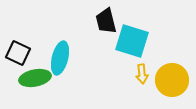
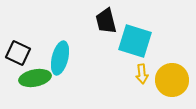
cyan square: moved 3 px right
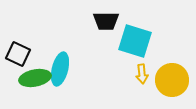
black trapezoid: rotated 76 degrees counterclockwise
black square: moved 1 px down
cyan ellipse: moved 11 px down
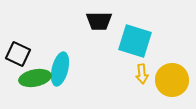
black trapezoid: moved 7 px left
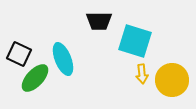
black square: moved 1 px right
cyan ellipse: moved 3 px right, 10 px up; rotated 36 degrees counterclockwise
green ellipse: rotated 36 degrees counterclockwise
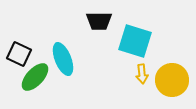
green ellipse: moved 1 px up
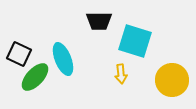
yellow arrow: moved 21 px left
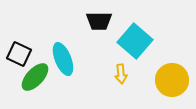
cyan square: rotated 24 degrees clockwise
